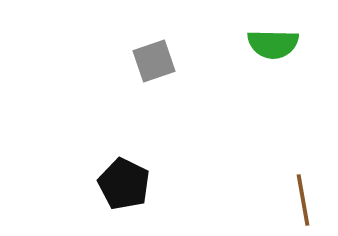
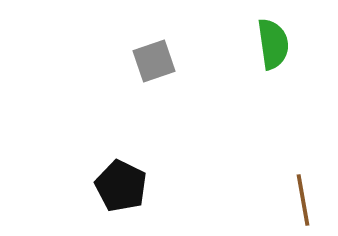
green semicircle: rotated 99 degrees counterclockwise
black pentagon: moved 3 px left, 2 px down
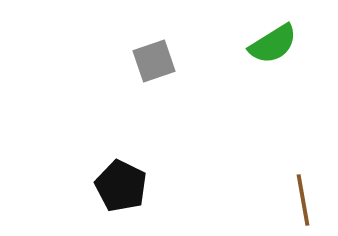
green semicircle: rotated 66 degrees clockwise
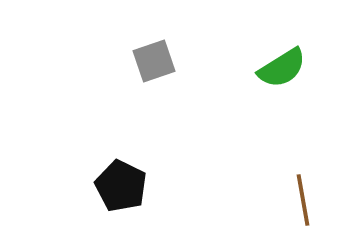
green semicircle: moved 9 px right, 24 px down
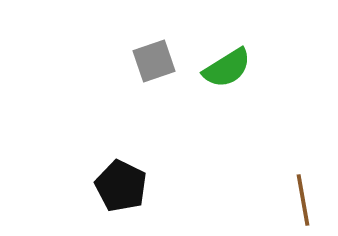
green semicircle: moved 55 px left
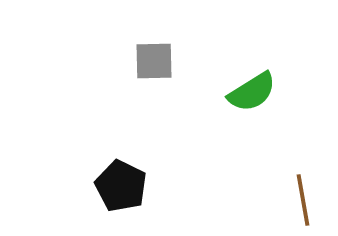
gray square: rotated 18 degrees clockwise
green semicircle: moved 25 px right, 24 px down
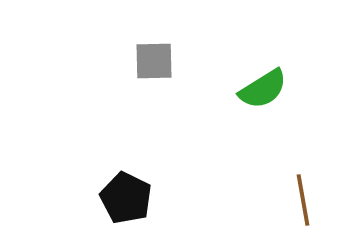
green semicircle: moved 11 px right, 3 px up
black pentagon: moved 5 px right, 12 px down
